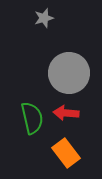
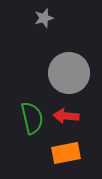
red arrow: moved 3 px down
orange rectangle: rotated 64 degrees counterclockwise
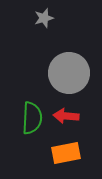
green semicircle: rotated 16 degrees clockwise
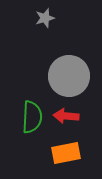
gray star: moved 1 px right
gray circle: moved 3 px down
green semicircle: moved 1 px up
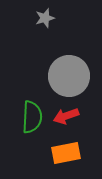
red arrow: rotated 25 degrees counterclockwise
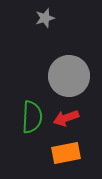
red arrow: moved 2 px down
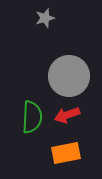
red arrow: moved 1 px right, 3 px up
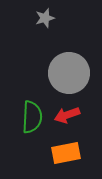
gray circle: moved 3 px up
